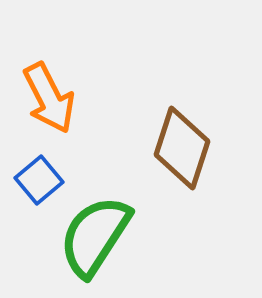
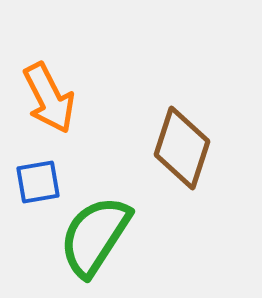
blue square: moved 1 px left, 2 px down; rotated 30 degrees clockwise
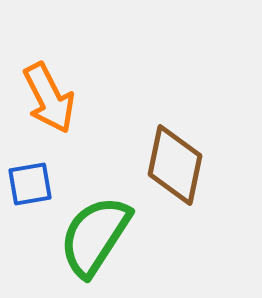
brown diamond: moved 7 px left, 17 px down; rotated 6 degrees counterclockwise
blue square: moved 8 px left, 2 px down
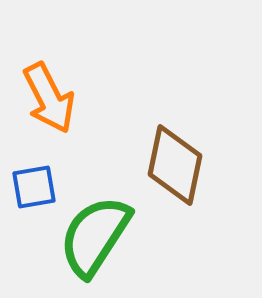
blue square: moved 4 px right, 3 px down
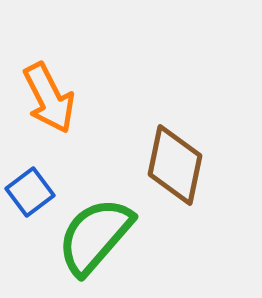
blue square: moved 4 px left, 5 px down; rotated 27 degrees counterclockwise
green semicircle: rotated 8 degrees clockwise
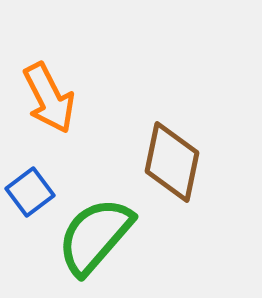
brown diamond: moved 3 px left, 3 px up
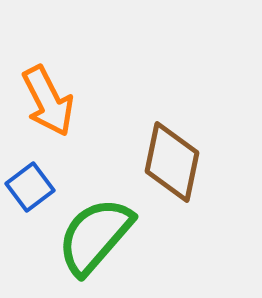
orange arrow: moved 1 px left, 3 px down
blue square: moved 5 px up
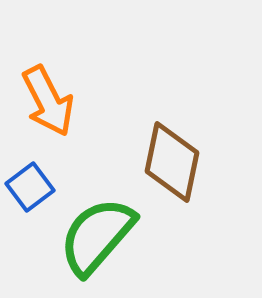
green semicircle: moved 2 px right
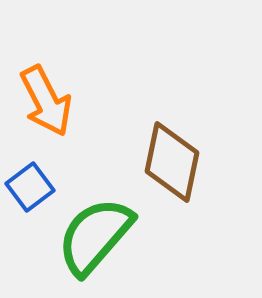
orange arrow: moved 2 px left
green semicircle: moved 2 px left
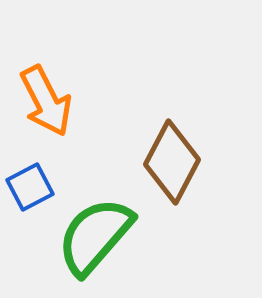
brown diamond: rotated 16 degrees clockwise
blue square: rotated 9 degrees clockwise
